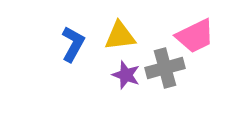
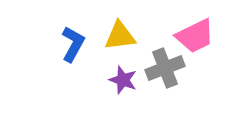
gray cross: rotated 6 degrees counterclockwise
purple star: moved 3 px left, 5 px down
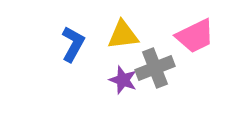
yellow triangle: moved 3 px right, 1 px up
gray cross: moved 10 px left
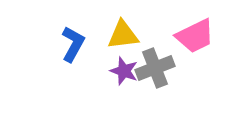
purple star: moved 1 px right, 9 px up
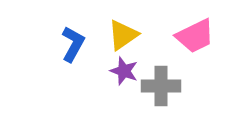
yellow triangle: rotated 28 degrees counterclockwise
gray cross: moved 6 px right, 18 px down; rotated 21 degrees clockwise
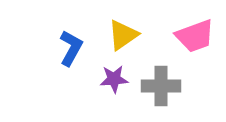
pink trapezoid: rotated 6 degrees clockwise
blue L-shape: moved 2 px left, 4 px down
purple star: moved 10 px left, 8 px down; rotated 24 degrees counterclockwise
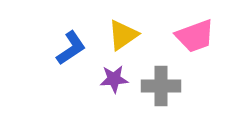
blue L-shape: rotated 27 degrees clockwise
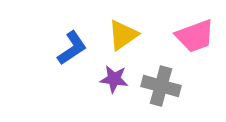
blue L-shape: moved 1 px right
purple star: rotated 12 degrees clockwise
gray cross: rotated 15 degrees clockwise
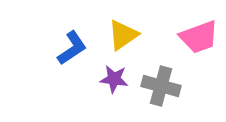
pink trapezoid: moved 4 px right, 1 px down
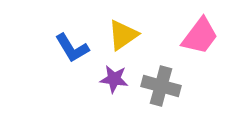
pink trapezoid: moved 1 px right, 1 px up; rotated 33 degrees counterclockwise
blue L-shape: rotated 93 degrees clockwise
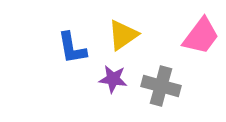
pink trapezoid: moved 1 px right
blue L-shape: rotated 21 degrees clockwise
purple star: moved 1 px left
